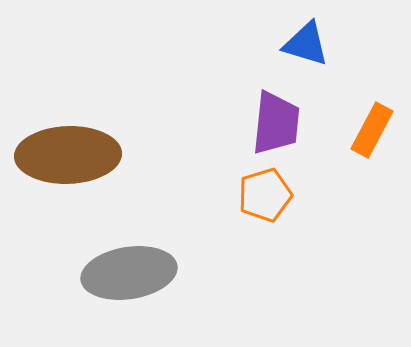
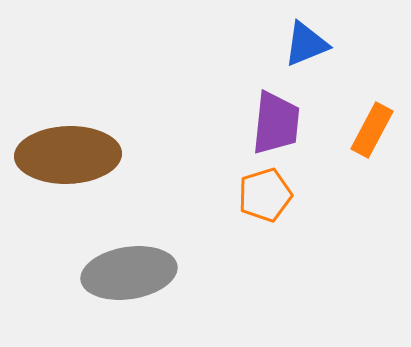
blue triangle: rotated 39 degrees counterclockwise
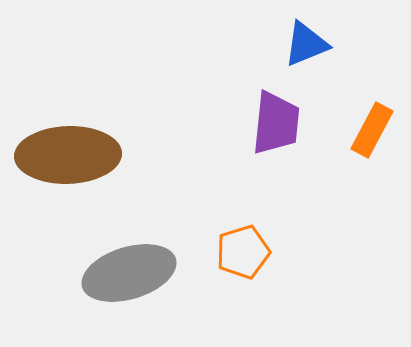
orange pentagon: moved 22 px left, 57 px down
gray ellipse: rotated 8 degrees counterclockwise
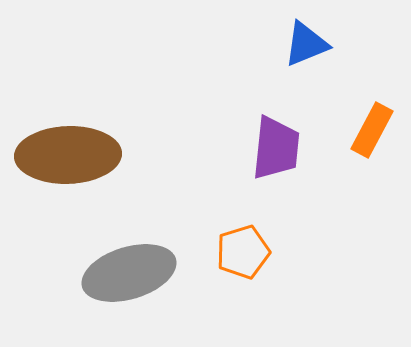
purple trapezoid: moved 25 px down
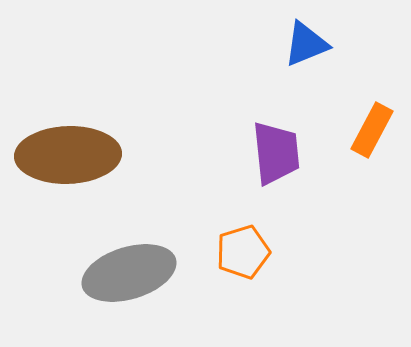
purple trapezoid: moved 5 px down; rotated 12 degrees counterclockwise
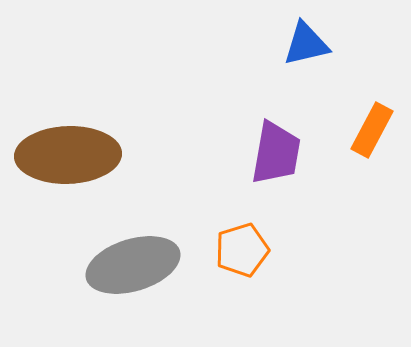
blue triangle: rotated 9 degrees clockwise
purple trapezoid: rotated 16 degrees clockwise
orange pentagon: moved 1 px left, 2 px up
gray ellipse: moved 4 px right, 8 px up
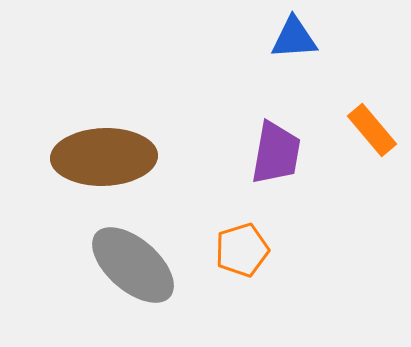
blue triangle: moved 12 px left, 6 px up; rotated 9 degrees clockwise
orange rectangle: rotated 68 degrees counterclockwise
brown ellipse: moved 36 px right, 2 px down
gray ellipse: rotated 58 degrees clockwise
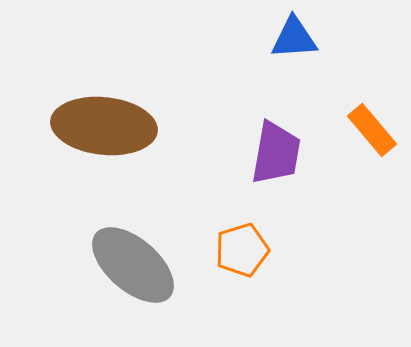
brown ellipse: moved 31 px up; rotated 8 degrees clockwise
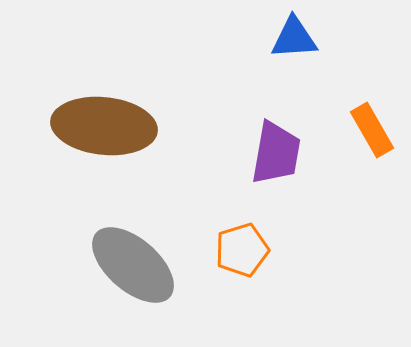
orange rectangle: rotated 10 degrees clockwise
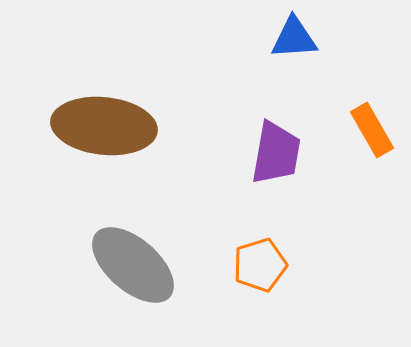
orange pentagon: moved 18 px right, 15 px down
